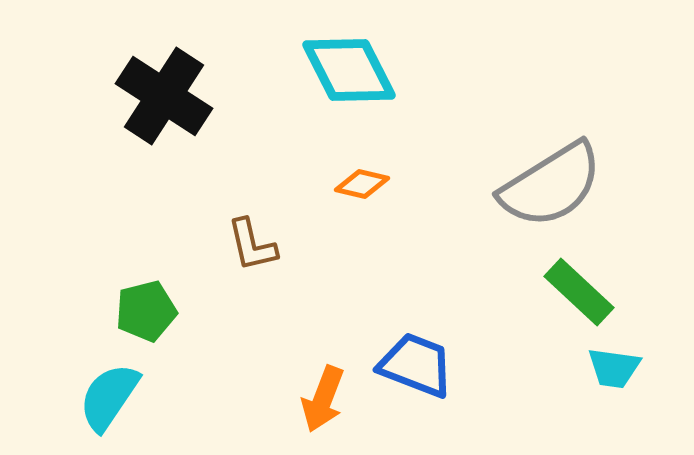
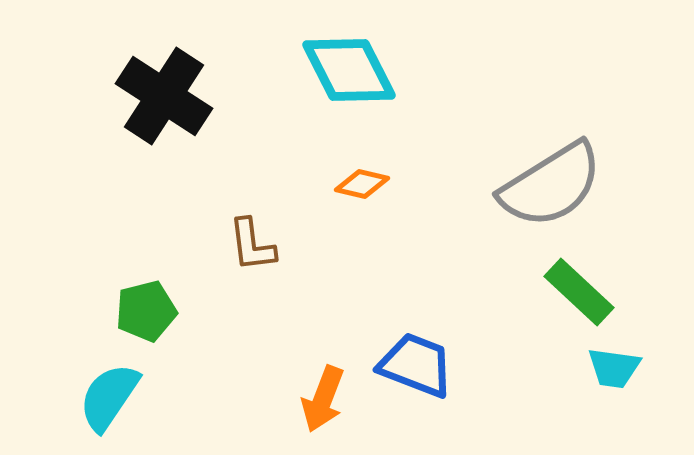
brown L-shape: rotated 6 degrees clockwise
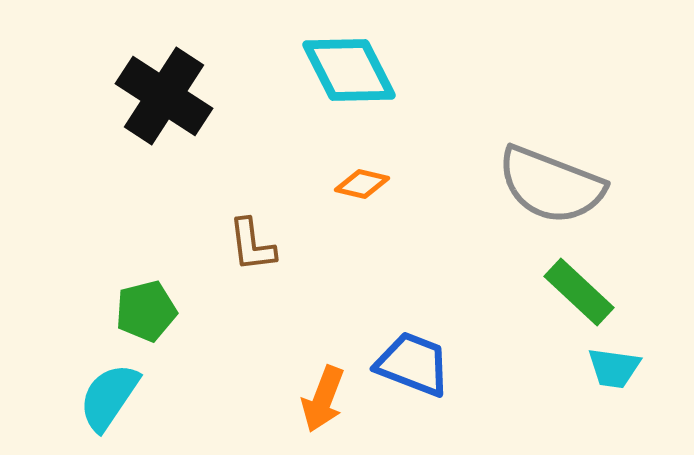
gray semicircle: rotated 53 degrees clockwise
blue trapezoid: moved 3 px left, 1 px up
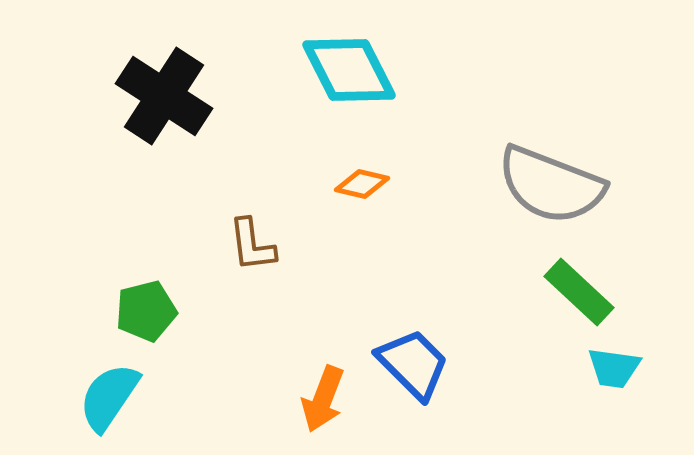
blue trapezoid: rotated 24 degrees clockwise
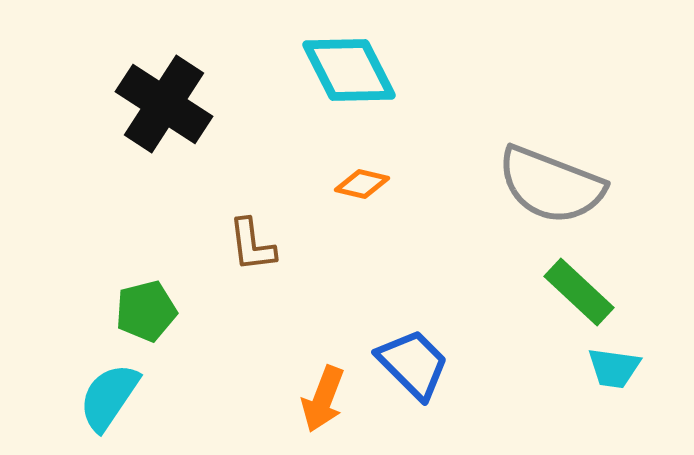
black cross: moved 8 px down
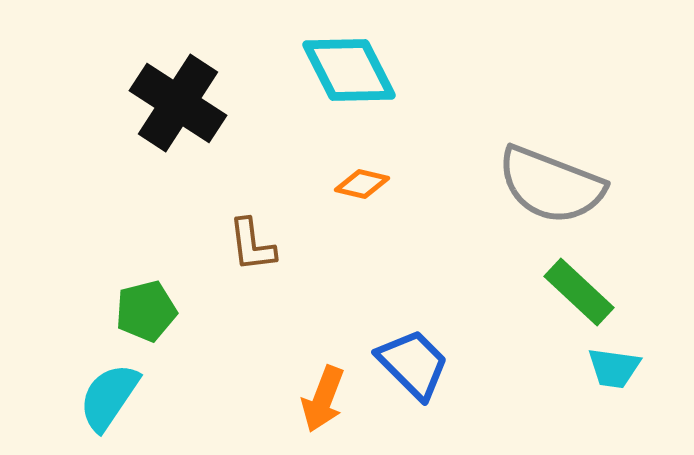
black cross: moved 14 px right, 1 px up
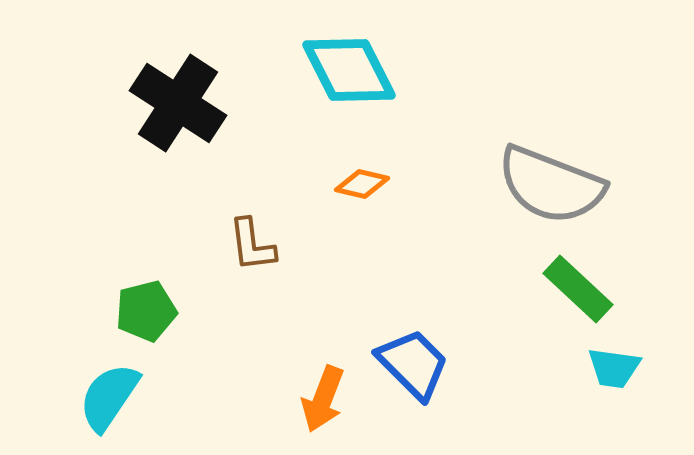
green rectangle: moved 1 px left, 3 px up
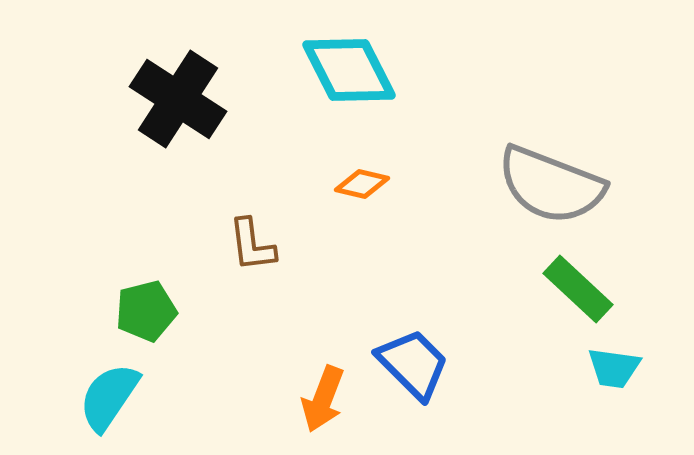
black cross: moved 4 px up
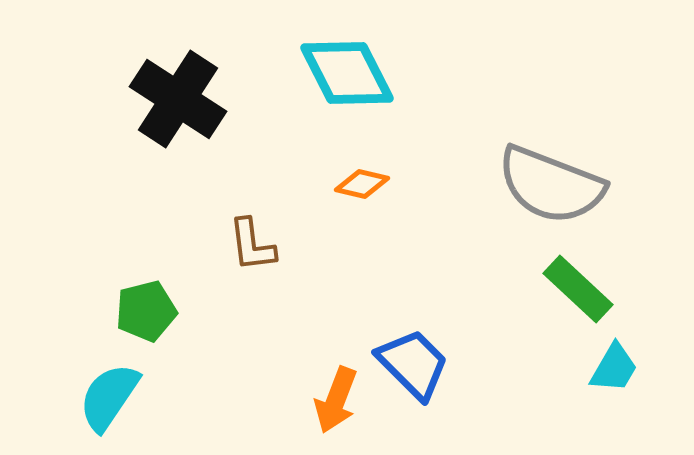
cyan diamond: moved 2 px left, 3 px down
cyan trapezoid: rotated 68 degrees counterclockwise
orange arrow: moved 13 px right, 1 px down
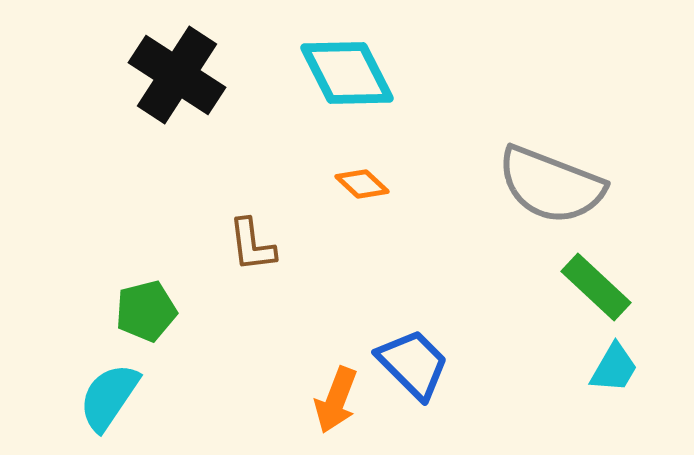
black cross: moved 1 px left, 24 px up
orange diamond: rotated 30 degrees clockwise
green rectangle: moved 18 px right, 2 px up
